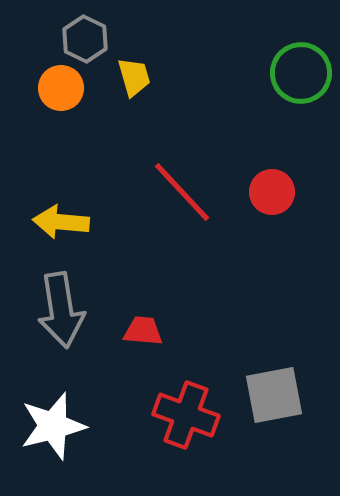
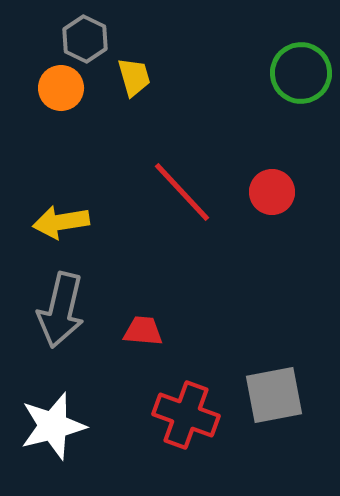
yellow arrow: rotated 14 degrees counterclockwise
gray arrow: rotated 22 degrees clockwise
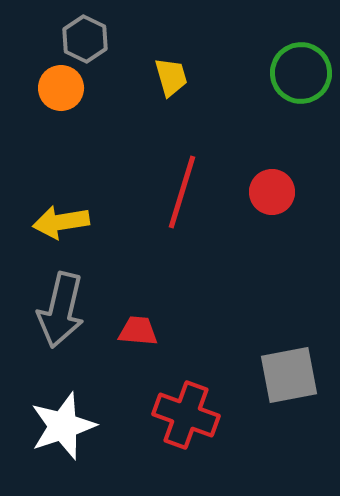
yellow trapezoid: moved 37 px right
red line: rotated 60 degrees clockwise
red trapezoid: moved 5 px left
gray square: moved 15 px right, 20 px up
white star: moved 10 px right; rotated 4 degrees counterclockwise
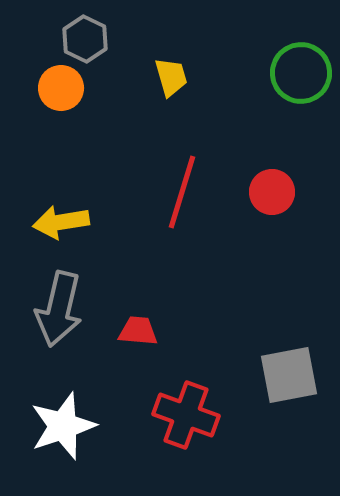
gray arrow: moved 2 px left, 1 px up
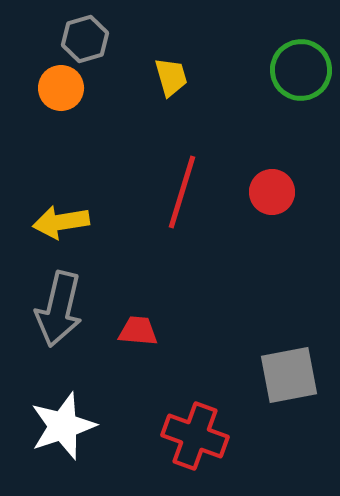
gray hexagon: rotated 18 degrees clockwise
green circle: moved 3 px up
red cross: moved 9 px right, 21 px down
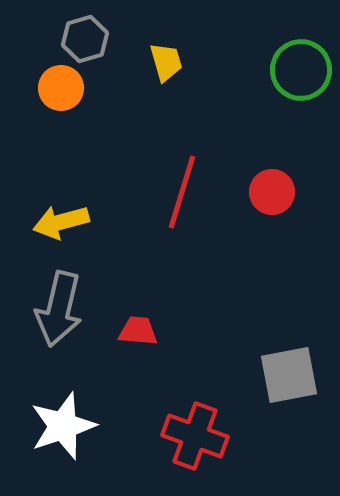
yellow trapezoid: moved 5 px left, 15 px up
yellow arrow: rotated 6 degrees counterclockwise
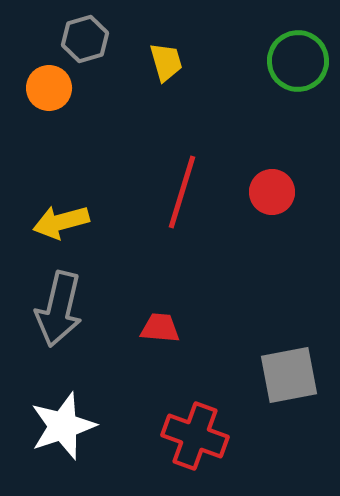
green circle: moved 3 px left, 9 px up
orange circle: moved 12 px left
red trapezoid: moved 22 px right, 3 px up
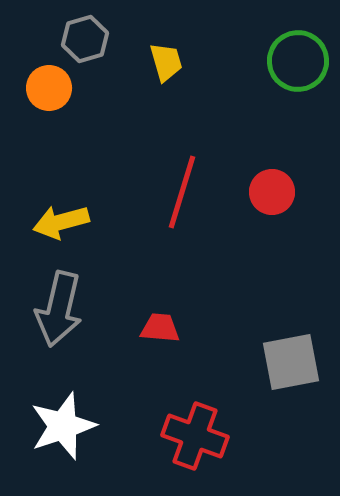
gray square: moved 2 px right, 13 px up
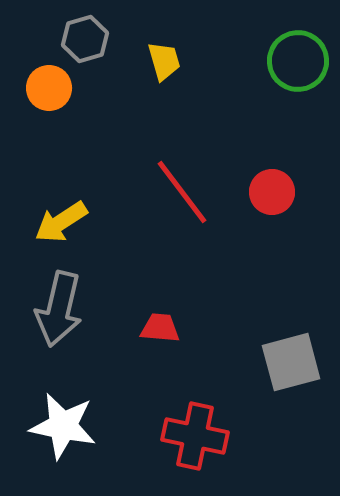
yellow trapezoid: moved 2 px left, 1 px up
red line: rotated 54 degrees counterclockwise
yellow arrow: rotated 18 degrees counterclockwise
gray square: rotated 4 degrees counterclockwise
white star: rotated 30 degrees clockwise
red cross: rotated 8 degrees counterclockwise
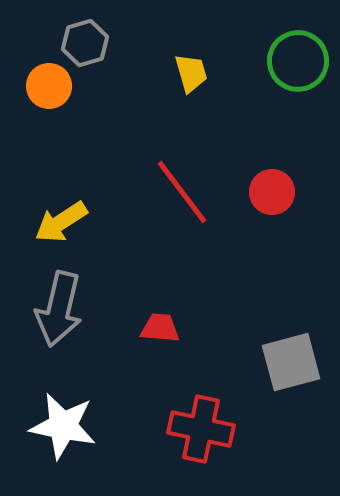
gray hexagon: moved 4 px down
yellow trapezoid: moved 27 px right, 12 px down
orange circle: moved 2 px up
red cross: moved 6 px right, 7 px up
